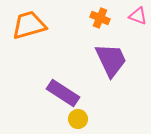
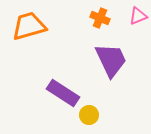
pink triangle: rotated 42 degrees counterclockwise
orange trapezoid: moved 1 px down
yellow circle: moved 11 px right, 4 px up
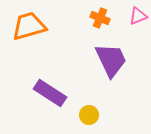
purple rectangle: moved 13 px left
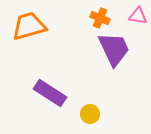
pink triangle: rotated 30 degrees clockwise
purple trapezoid: moved 3 px right, 11 px up
yellow circle: moved 1 px right, 1 px up
